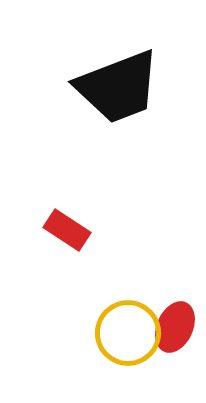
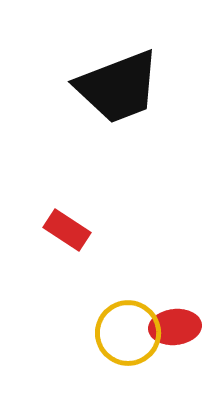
red ellipse: rotated 60 degrees clockwise
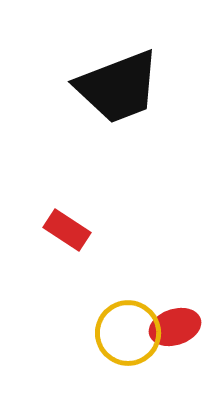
red ellipse: rotated 12 degrees counterclockwise
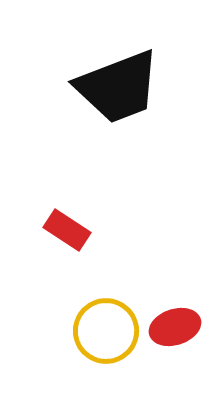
yellow circle: moved 22 px left, 2 px up
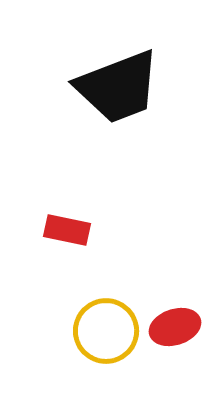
red rectangle: rotated 21 degrees counterclockwise
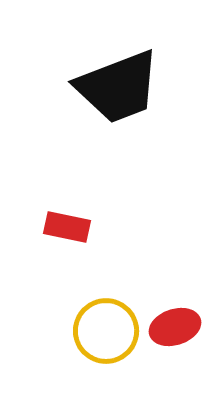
red rectangle: moved 3 px up
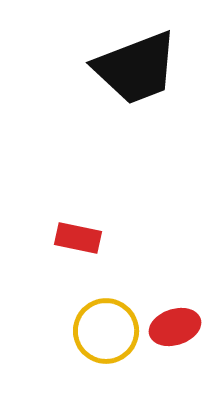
black trapezoid: moved 18 px right, 19 px up
red rectangle: moved 11 px right, 11 px down
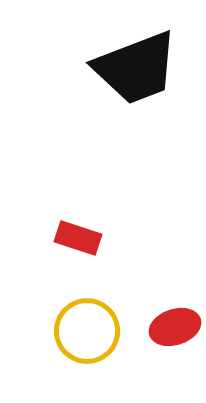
red rectangle: rotated 6 degrees clockwise
yellow circle: moved 19 px left
